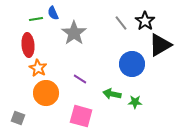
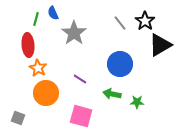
green line: rotated 64 degrees counterclockwise
gray line: moved 1 px left
blue circle: moved 12 px left
green star: moved 2 px right
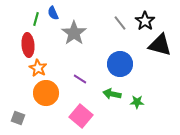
black triangle: rotated 45 degrees clockwise
pink square: rotated 25 degrees clockwise
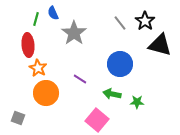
pink square: moved 16 px right, 4 px down
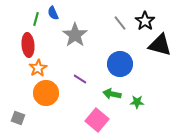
gray star: moved 1 px right, 2 px down
orange star: rotated 12 degrees clockwise
